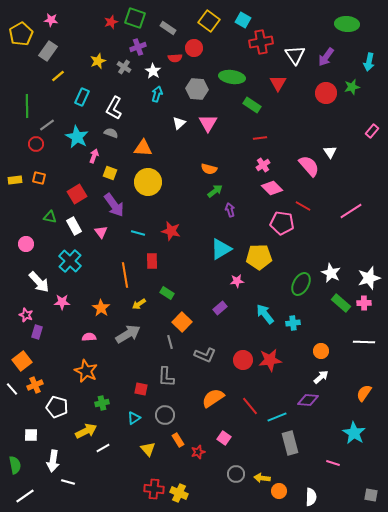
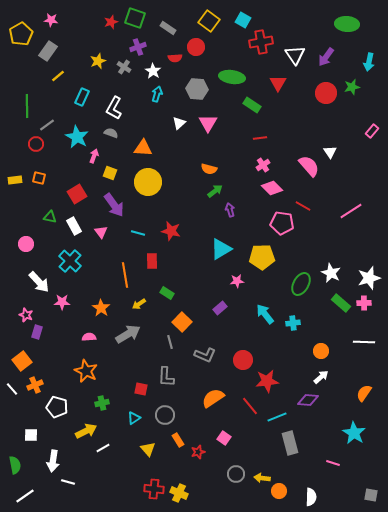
red circle at (194, 48): moved 2 px right, 1 px up
yellow pentagon at (259, 257): moved 3 px right
red star at (270, 360): moved 3 px left, 21 px down
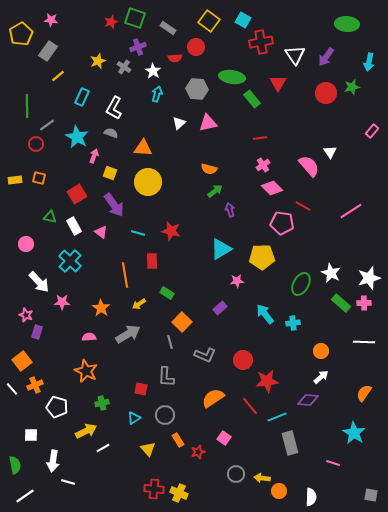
green rectangle at (252, 105): moved 6 px up; rotated 18 degrees clockwise
pink triangle at (208, 123): rotated 48 degrees clockwise
pink triangle at (101, 232): rotated 16 degrees counterclockwise
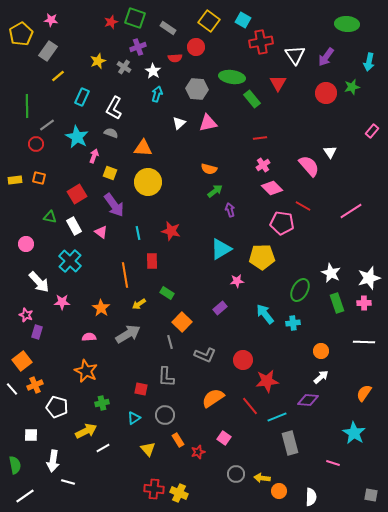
cyan line at (138, 233): rotated 64 degrees clockwise
green ellipse at (301, 284): moved 1 px left, 6 px down
green rectangle at (341, 303): moved 4 px left; rotated 30 degrees clockwise
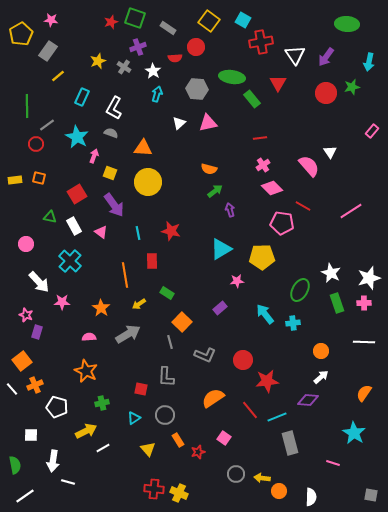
red line at (250, 406): moved 4 px down
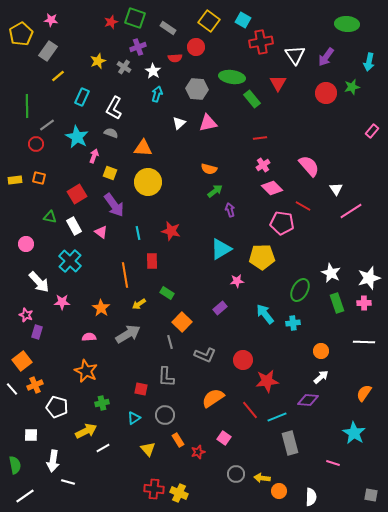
white triangle at (330, 152): moved 6 px right, 37 px down
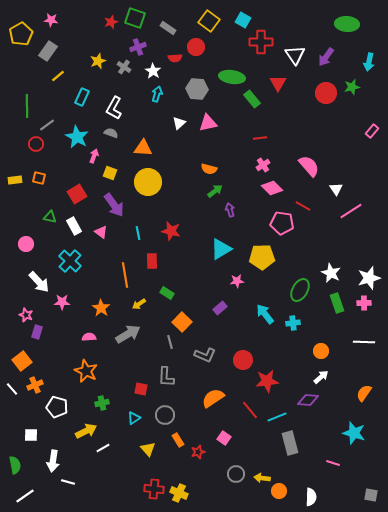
red cross at (261, 42): rotated 10 degrees clockwise
cyan star at (354, 433): rotated 15 degrees counterclockwise
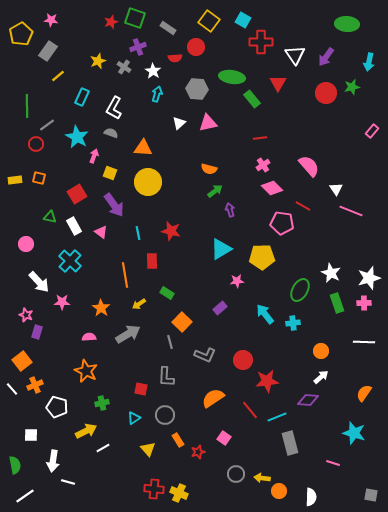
pink line at (351, 211): rotated 55 degrees clockwise
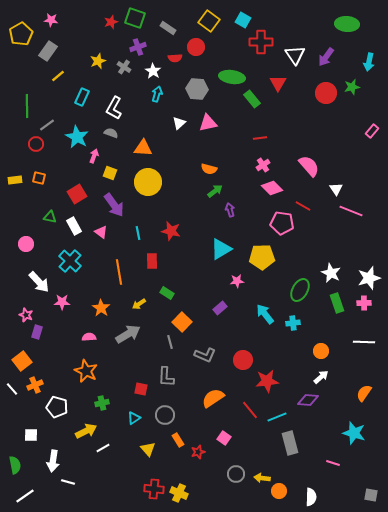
orange line at (125, 275): moved 6 px left, 3 px up
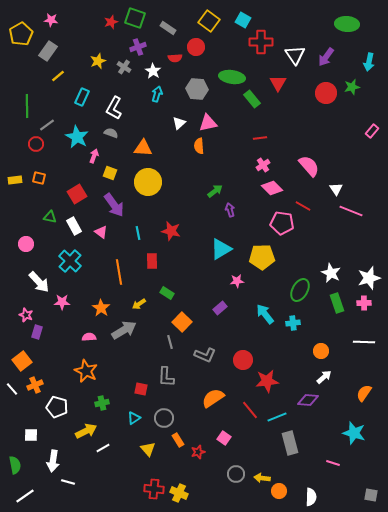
orange semicircle at (209, 169): moved 10 px left, 23 px up; rotated 70 degrees clockwise
gray arrow at (128, 334): moved 4 px left, 4 px up
white arrow at (321, 377): moved 3 px right
gray circle at (165, 415): moved 1 px left, 3 px down
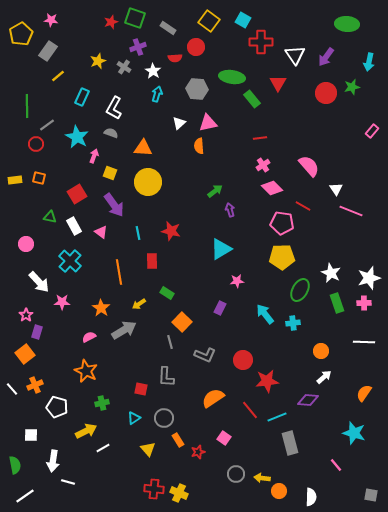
yellow pentagon at (262, 257): moved 20 px right
purple rectangle at (220, 308): rotated 24 degrees counterclockwise
pink star at (26, 315): rotated 16 degrees clockwise
pink semicircle at (89, 337): rotated 24 degrees counterclockwise
orange square at (22, 361): moved 3 px right, 7 px up
pink line at (333, 463): moved 3 px right, 2 px down; rotated 32 degrees clockwise
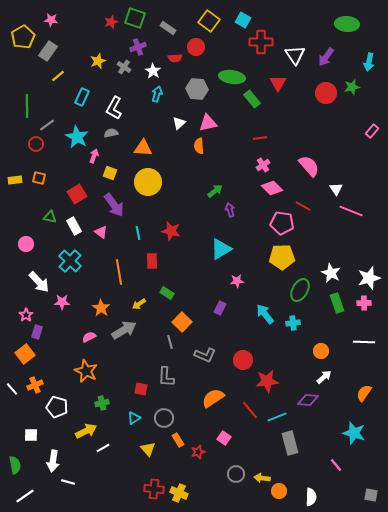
yellow pentagon at (21, 34): moved 2 px right, 3 px down
gray semicircle at (111, 133): rotated 32 degrees counterclockwise
